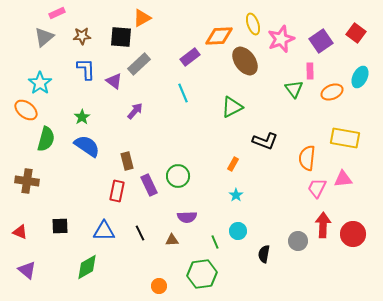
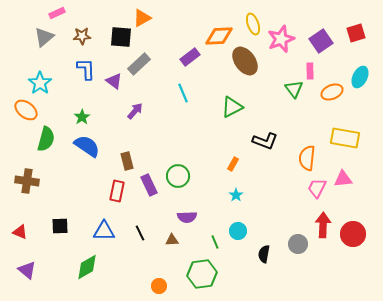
red square at (356, 33): rotated 36 degrees clockwise
gray circle at (298, 241): moved 3 px down
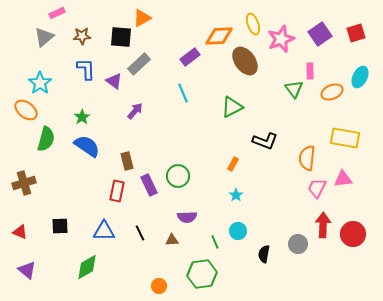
purple square at (321, 41): moved 1 px left, 7 px up
brown cross at (27, 181): moved 3 px left, 2 px down; rotated 25 degrees counterclockwise
